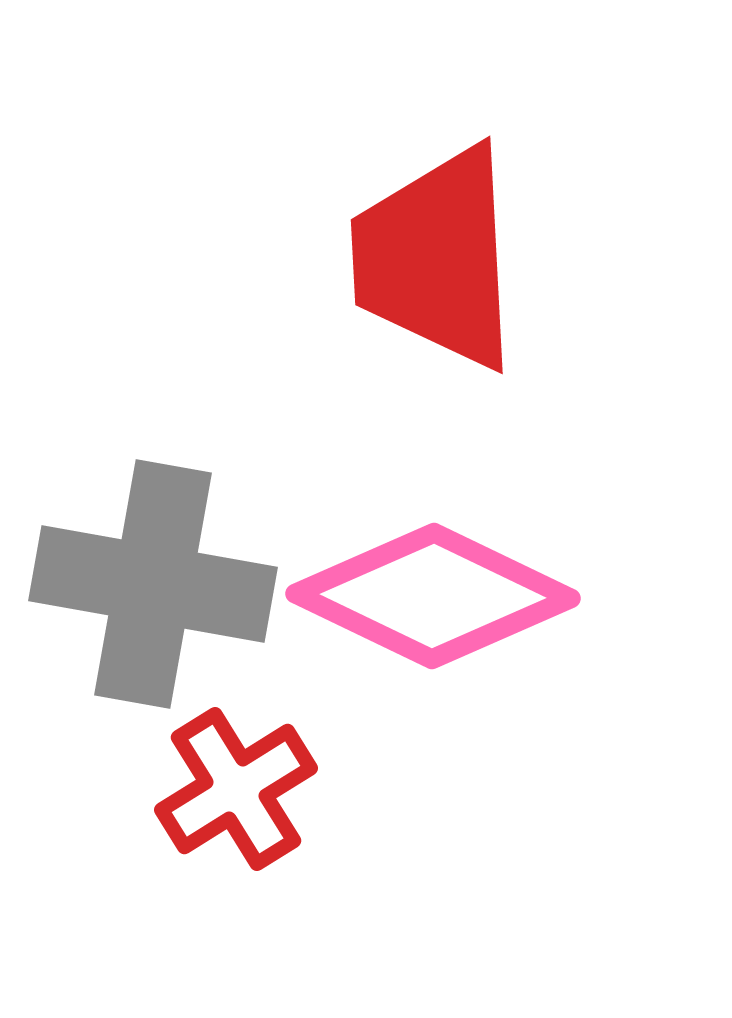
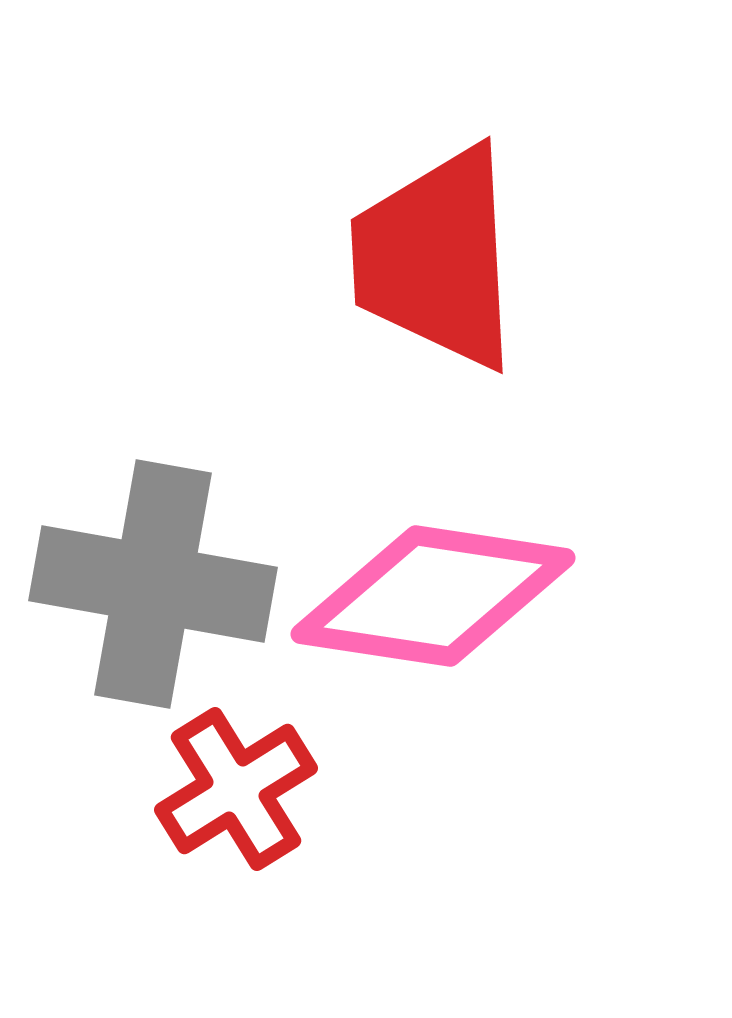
pink diamond: rotated 17 degrees counterclockwise
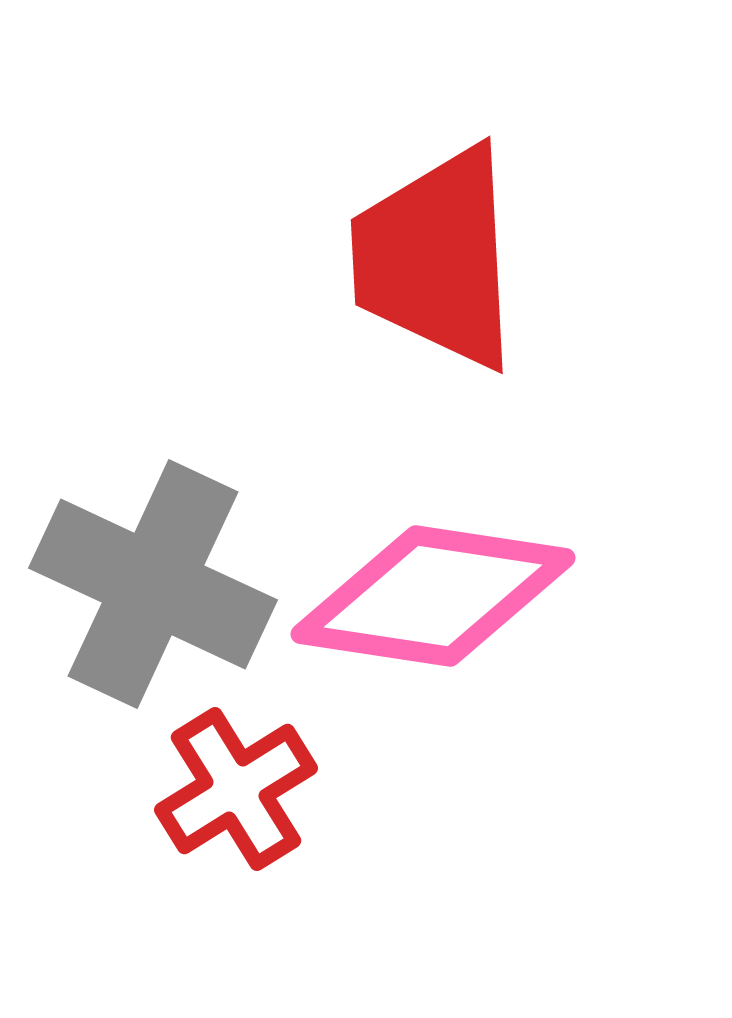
gray cross: rotated 15 degrees clockwise
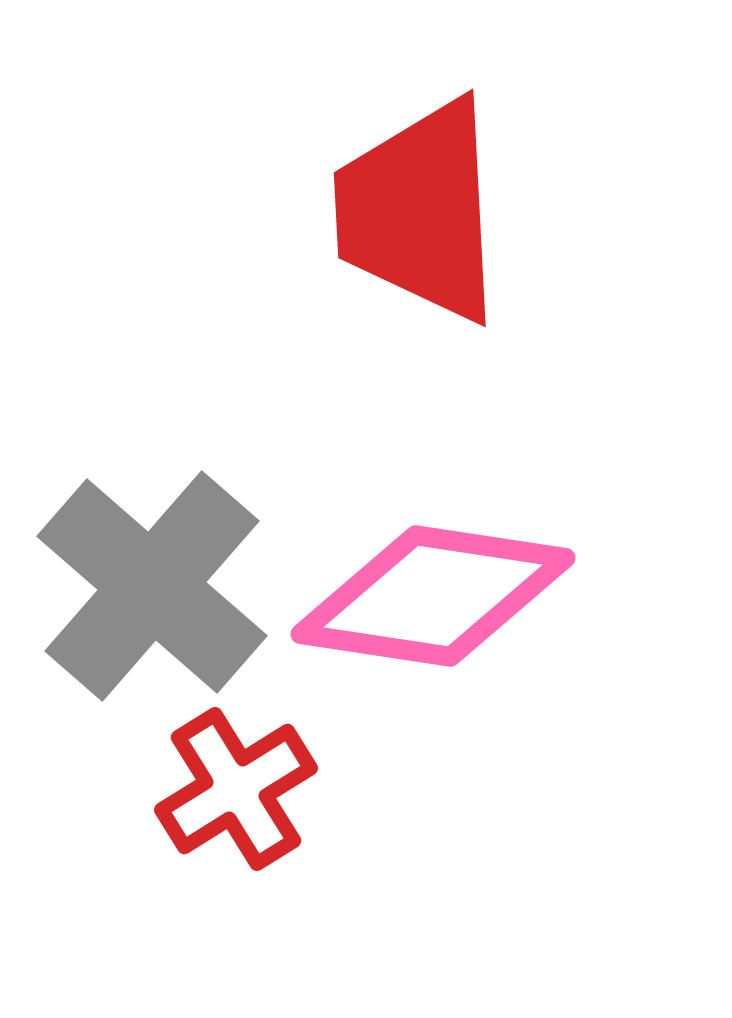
red trapezoid: moved 17 px left, 47 px up
gray cross: moved 1 px left, 2 px down; rotated 16 degrees clockwise
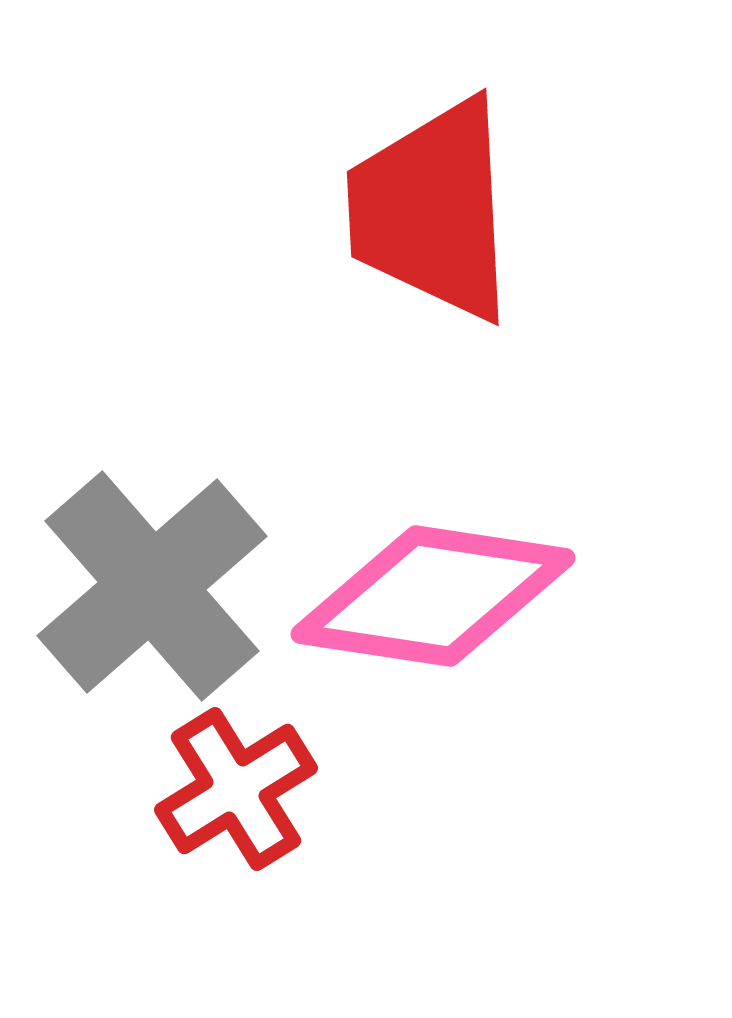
red trapezoid: moved 13 px right, 1 px up
gray cross: rotated 8 degrees clockwise
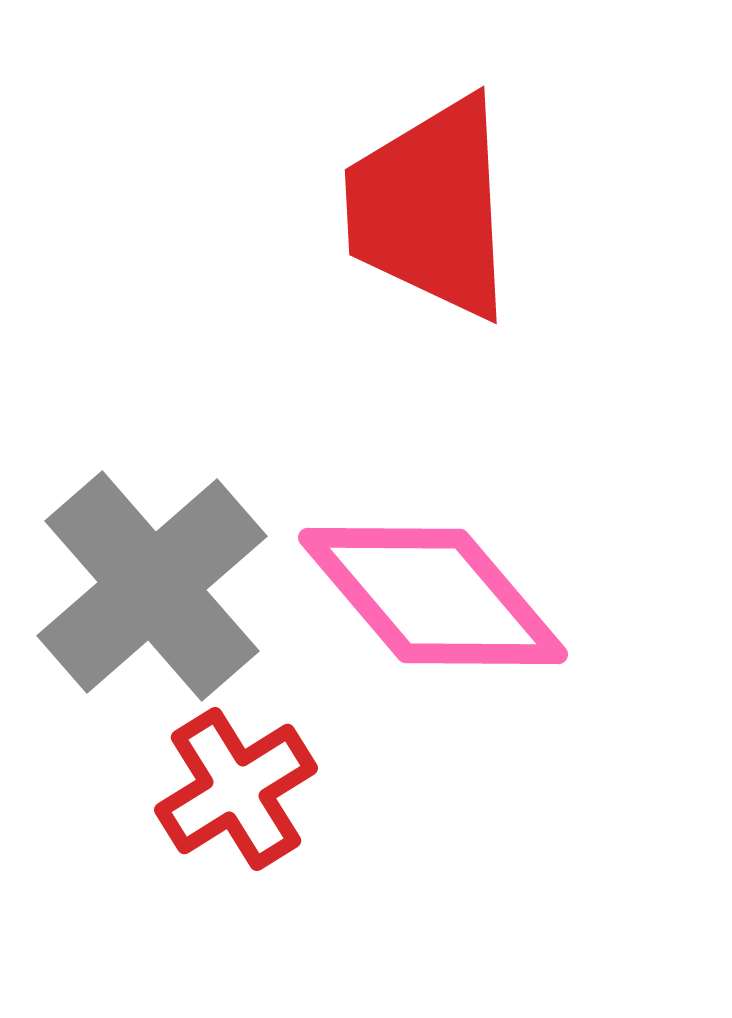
red trapezoid: moved 2 px left, 2 px up
pink diamond: rotated 41 degrees clockwise
